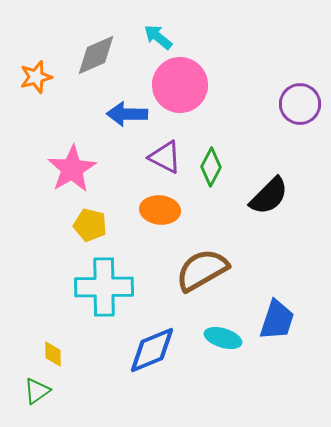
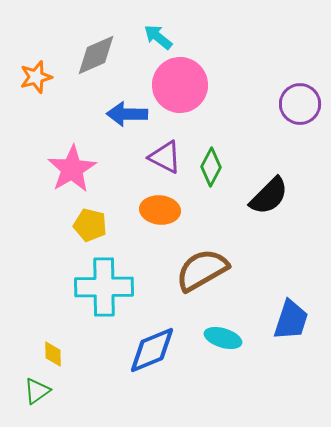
blue trapezoid: moved 14 px right
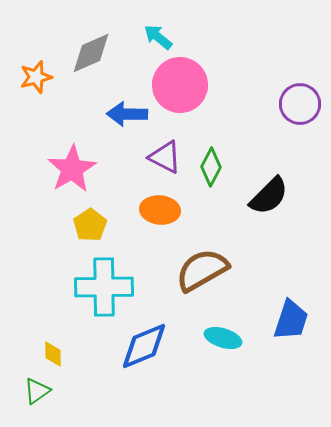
gray diamond: moved 5 px left, 2 px up
yellow pentagon: rotated 24 degrees clockwise
blue diamond: moved 8 px left, 4 px up
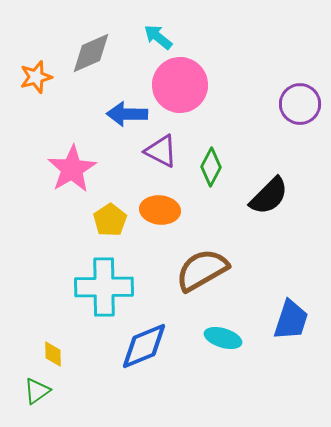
purple triangle: moved 4 px left, 6 px up
yellow pentagon: moved 20 px right, 5 px up
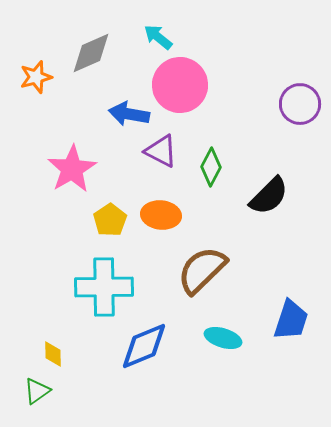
blue arrow: moved 2 px right; rotated 9 degrees clockwise
orange ellipse: moved 1 px right, 5 px down
brown semicircle: rotated 14 degrees counterclockwise
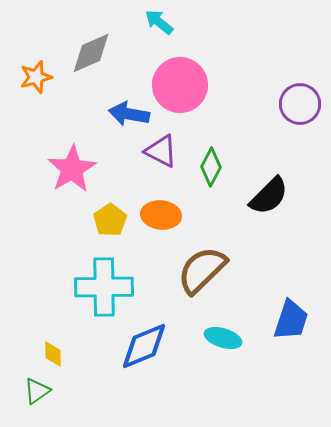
cyan arrow: moved 1 px right, 15 px up
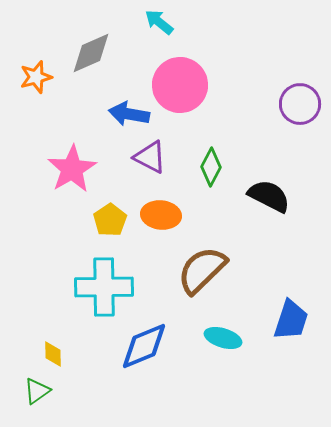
purple triangle: moved 11 px left, 6 px down
black semicircle: rotated 108 degrees counterclockwise
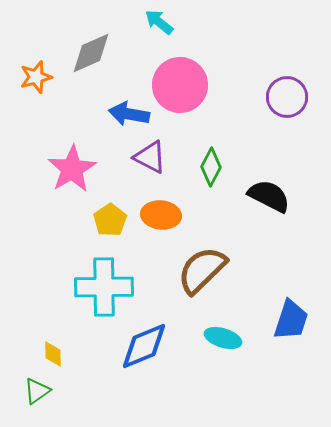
purple circle: moved 13 px left, 7 px up
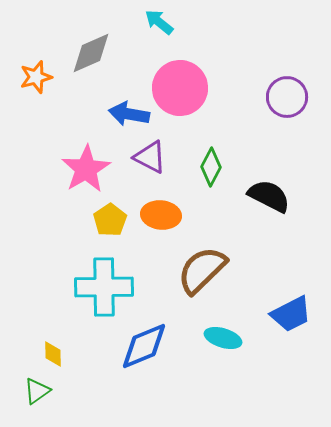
pink circle: moved 3 px down
pink star: moved 14 px right
blue trapezoid: moved 6 px up; rotated 45 degrees clockwise
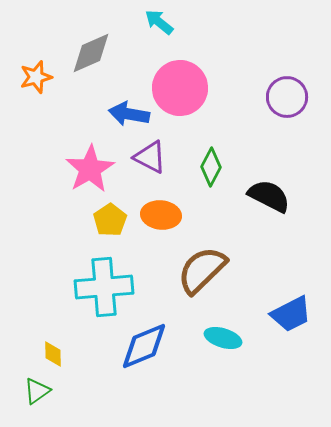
pink star: moved 4 px right
cyan cross: rotated 4 degrees counterclockwise
